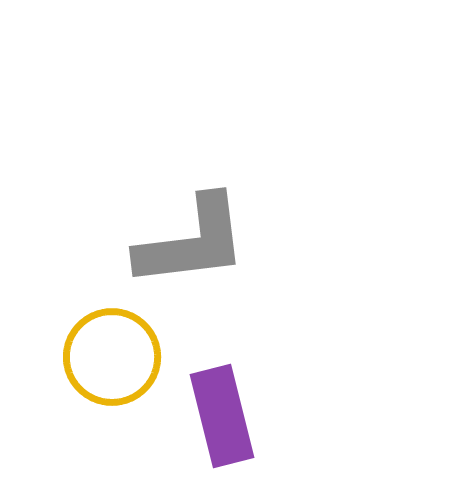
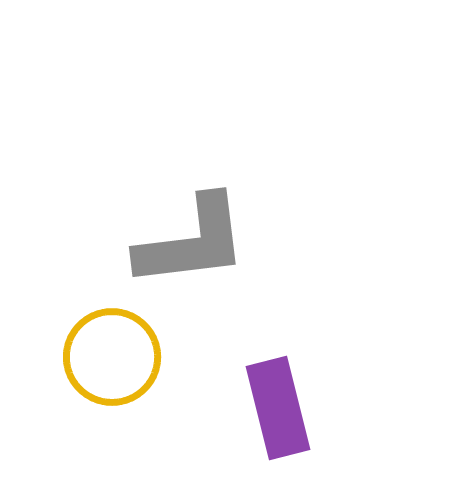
purple rectangle: moved 56 px right, 8 px up
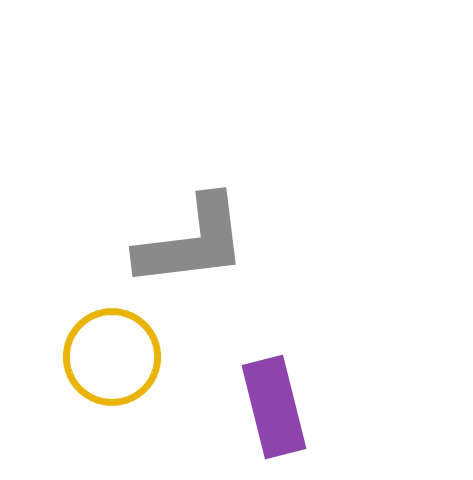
purple rectangle: moved 4 px left, 1 px up
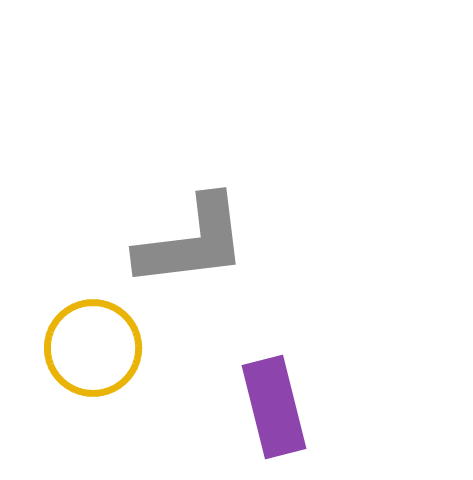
yellow circle: moved 19 px left, 9 px up
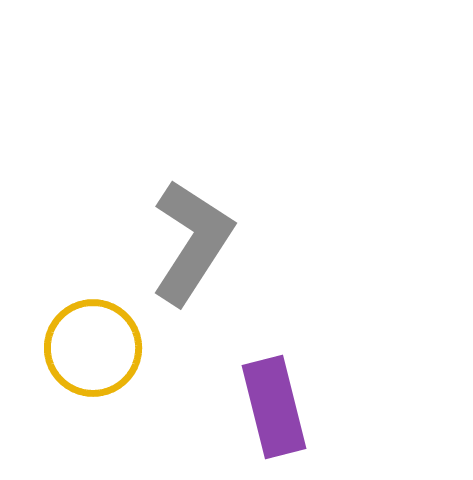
gray L-shape: rotated 50 degrees counterclockwise
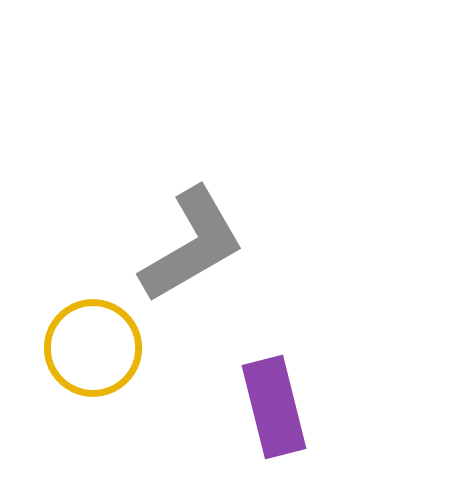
gray L-shape: moved 3 px down; rotated 27 degrees clockwise
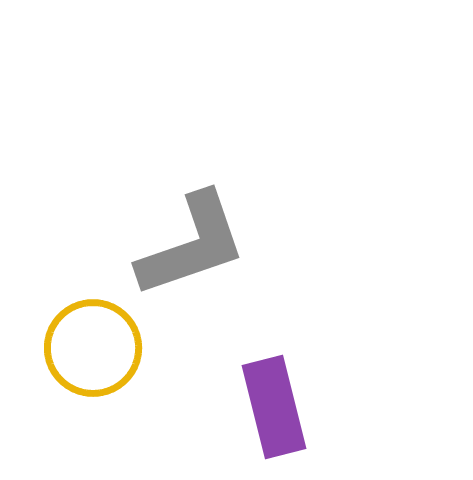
gray L-shape: rotated 11 degrees clockwise
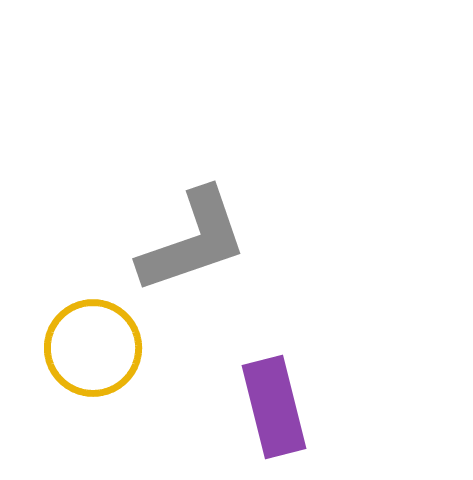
gray L-shape: moved 1 px right, 4 px up
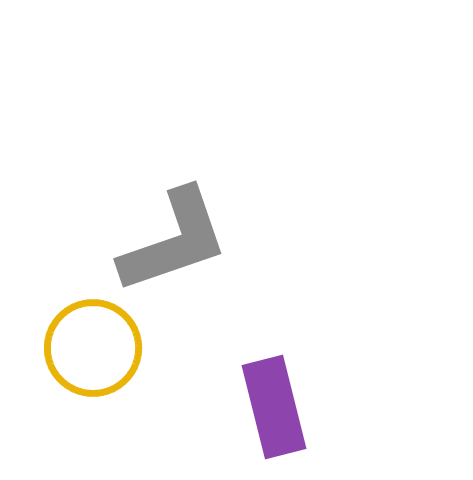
gray L-shape: moved 19 px left
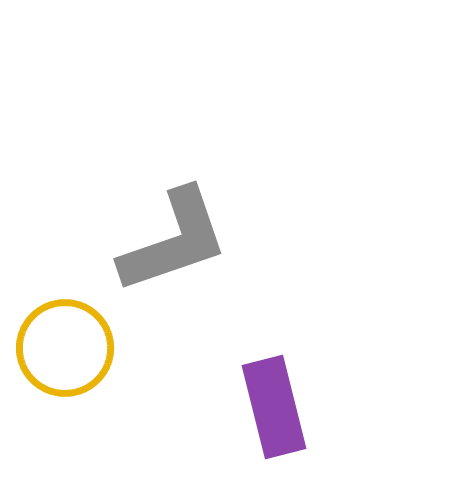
yellow circle: moved 28 px left
